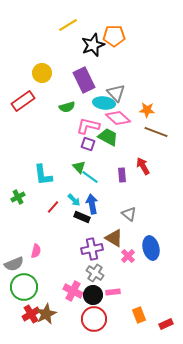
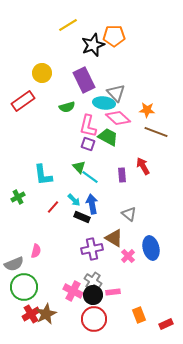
pink L-shape at (88, 126): rotated 90 degrees counterclockwise
gray cross at (95, 273): moved 2 px left, 8 px down
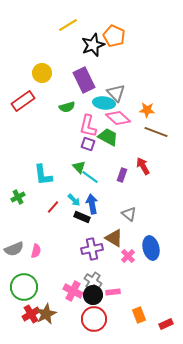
orange pentagon at (114, 36): rotated 25 degrees clockwise
purple rectangle at (122, 175): rotated 24 degrees clockwise
gray semicircle at (14, 264): moved 15 px up
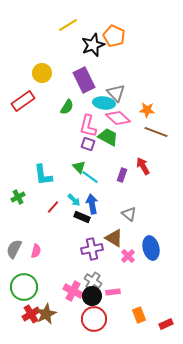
green semicircle at (67, 107): rotated 42 degrees counterclockwise
gray semicircle at (14, 249): rotated 138 degrees clockwise
black circle at (93, 295): moved 1 px left, 1 px down
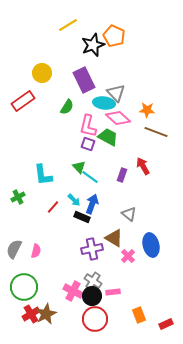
blue arrow at (92, 204): rotated 30 degrees clockwise
blue ellipse at (151, 248): moved 3 px up
red circle at (94, 319): moved 1 px right
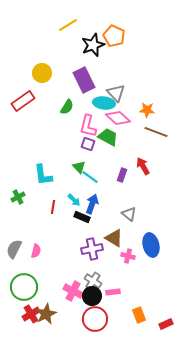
red line at (53, 207): rotated 32 degrees counterclockwise
pink cross at (128, 256): rotated 32 degrees counterclockwise
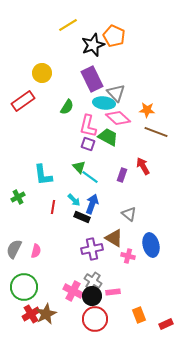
purple rectangle at (84, 80): moved 8 px right, 1 px up
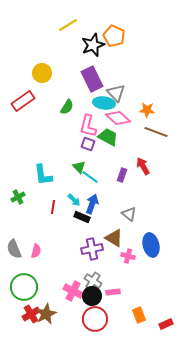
gray semicircle at (14, 249): rotated 48 degrees counterclockwise
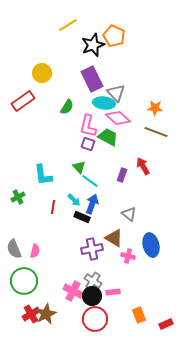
orange star at (147, 110): moved 8 px right, 2 px up
cyan line at (90, 177): moved 4 px down
pink semicircle at (36, 251): moved 1 px left
green circle at (24, 287): moved 6 px up
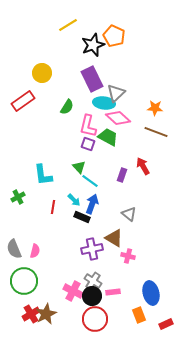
gray triangle at (116, 93): rotated 30 degrees clockwise
blue ellipse at (151, 245): moved 48 px down
